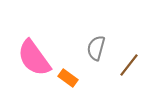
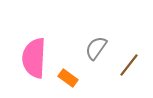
gray semicircle: rotated 20 degrees clockwise
pink semicircle: rotated 39 degrees clockwise
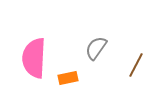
brown line: moved 7 px right; rotated 10 degrees counterclockwise
orange rectangle: rotated 48 degrees counterclockwise
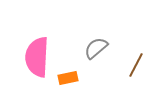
gray semicircle: rotated 15 degrees clockwise
pink semicircle: moved 3 px right, 1 px up
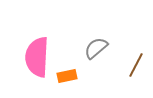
orange rectangle: moved 1 px left, 2 px up
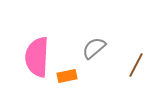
gray semicircle: moved 2 px left
